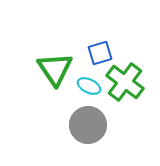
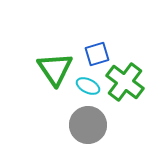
blue square: moved 3 px left, 1 px down
cyan ellipse: moved 1 px left
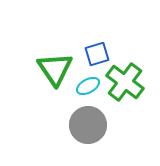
cyan ellipse: rotated 55 degrees counterclockwise
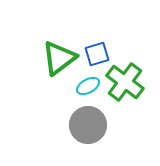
green triangle: moved 4 px right, 11 px up; rotated 27 degrees clockwise
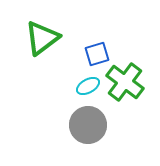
green triangle: moved 17 px left, 20 px up
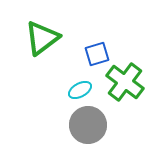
cyan ellipse: moved 8 px left, 4 px down
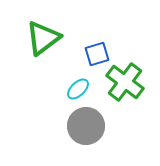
green triangle: moved 1 px right
cyan ellipse: moved 2 px left, 1 px up; rotated 15 degrees counterclockwise
gray circle: moved 2 px left, 1 px down
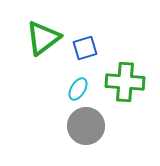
blue square: moved 12 px left, 6 px up
green cross: rotated 33 degrees counterclockwise
cyan ellipse: rotated 15 degrees counterclockwise
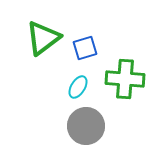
green cross: moved 3 px up
cyan ellipse: moved 2 px up
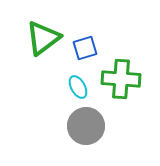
green cross: moved 4 px left
cyan ellipse: rotated 60 degrees counterclockwise
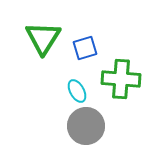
green triangle: rotated 21 degrees counterclockwise
cyan ellipse: moved 1 px left, 4 px down
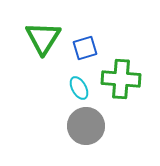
cyan ellipse: moved 2 px right, 3 px up
